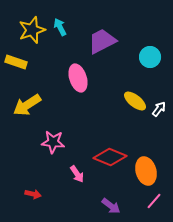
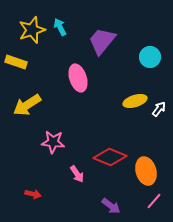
purple trapezoid: rotated 24 degrees counterclockwise
yellow ellipse: rotated 55 degrees counterclockwise
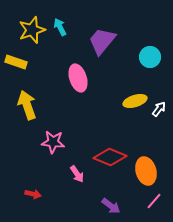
yellow arrow: rotated 104 degrees clockwise
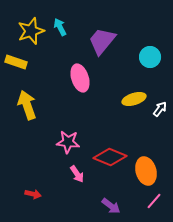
yellow star: moved 1 px left, 1 px down
pink ellipse: moved 2 px right
yellow ellipse: moved 1 px left, 2 px up
white arrow: moved 1 px right
pink star: moved 15 px right
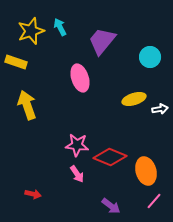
white arrow: rotated 42 degrees clockwise
pink star: moved 9 px right, 3 px down
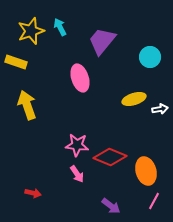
red arrow: moved 1 px up
pink line: rotated 12 degrees counterclockwise
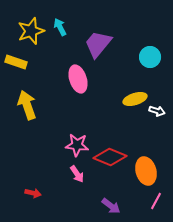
purple trapezoid: moved 4 px left, 3 px down
pink ellipse: moved 2 px left, 1 px down
yellow ellipse: moved 1 px right
white arrow: moved 3 px left, 2 px down; rotated 28 degrees clockwise
pink line: moved 2 px right
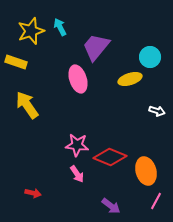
purple trapezoid: moved 2 px left, 3 px down
yellow ellipse: moved 5 px left, 20 px up
yellow arrow: rotated 16 degrees counterclockwise
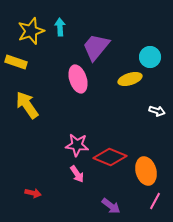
cyan arrow: rotated 24 degrees clockwise
pink line: moved 1 px left
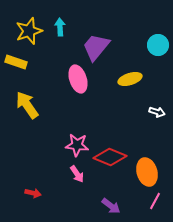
yellow star: moved 2 px left
cyan circle: moved 8 px right, 12 px up
white arrow: moved 1 px down
orange ellipse: moved 1 px right, 1 px down
